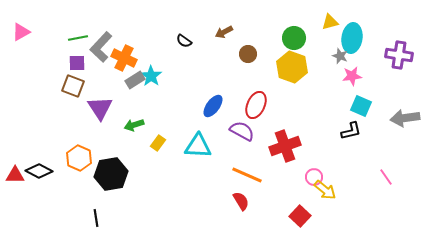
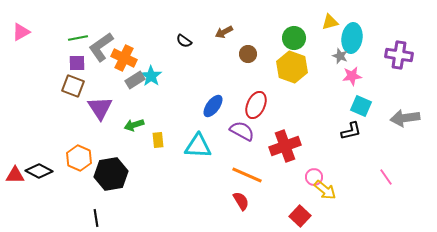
gray L-shape: rotated 12 degrees clockwise
yellow rectangle: moved 3 px up; rotated 42 degrees counterclockwise
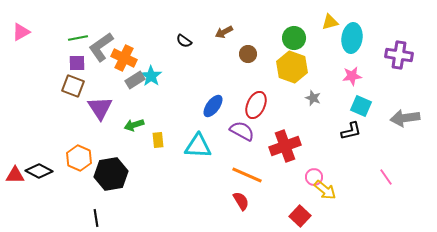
gray star: moved 27 px left, 42 px down
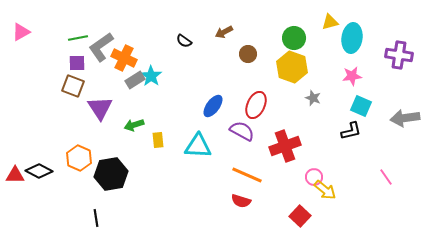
red semicircle: rotated 138 degrees clockwise
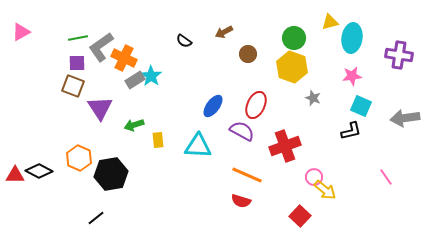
black line: rotated 60 degrees clockwise
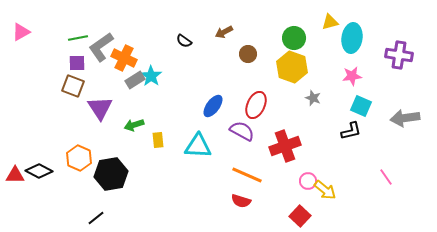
pink circle: moved 6 px left, 4 px down
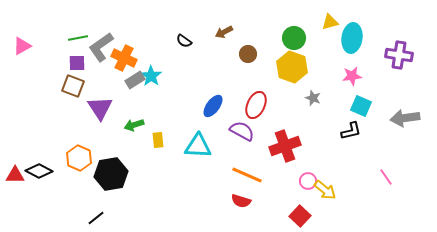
pink triangle: moved 1 px right, 14 px down
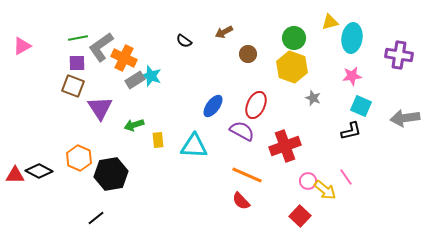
cyan star: rotated 15 degrees counterclockwise
cyan triangle: moved 4 px left
pink line: moved 40 px left
red semicircle: rotated 30 degrees clockwise
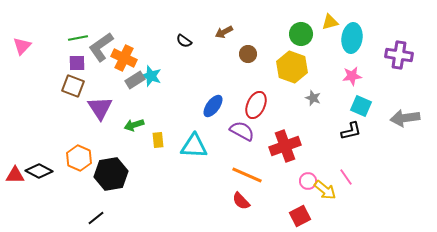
green circle: moved 7 px right, 4 px up
pink triangle: rotated 18 degrees counterclockwise
red square: rotated 20 degrees clockwise
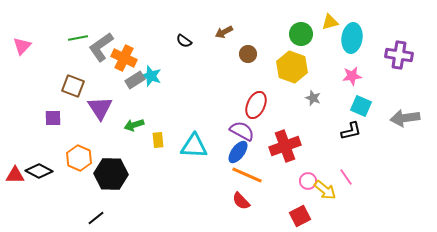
purple square: moved 24 px left, 55 px down
blue ellipse: moved 25 px right, 46 px down
black hexagon: rotated 12 degrees clockwise
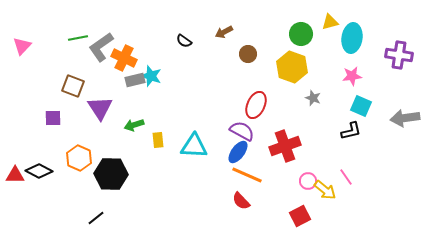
gray rectangle: rotated 18 degrees clockwise
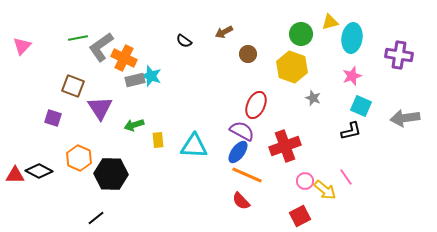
pink star: rotated 12 degrees counterclockwise
purple square: rotated 18 degrees clockwise
pink circle: moved 3 px left
